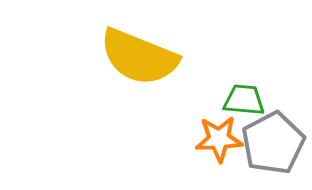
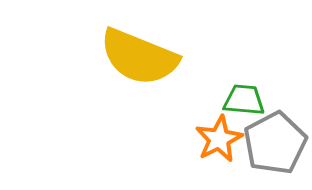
orange star: rotated 24 degrees counterclockwise
gray pentagon: moved 2 px right
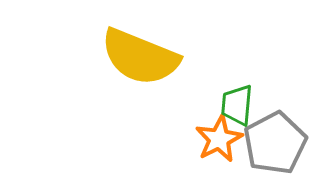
yellow semicircle: moved 1 px right
green trapezoid: moved 7 px left, 5 px down; rotated 90 degrees counterclockwise
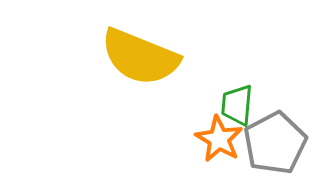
orange star: rotated 15 degrees counterclockwise
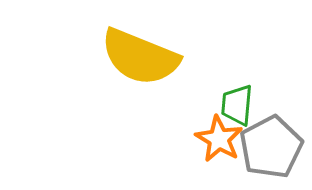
gray pentagon: moved 4 px left, 4 px down
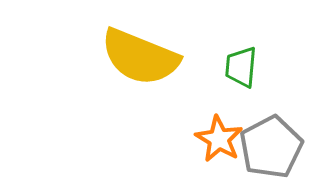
green trapezoid: moved 4 px right, 38 px up
